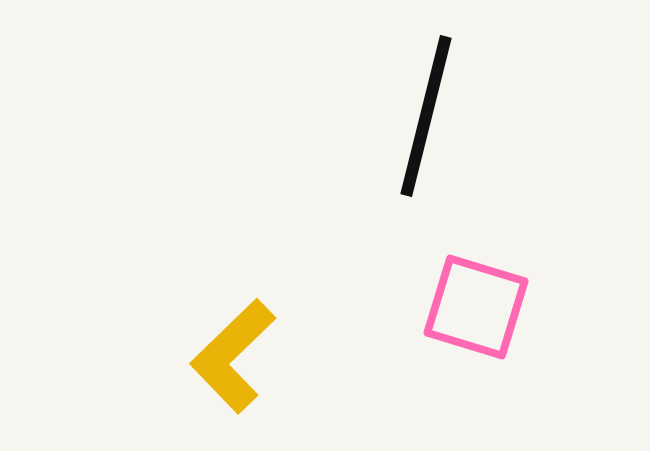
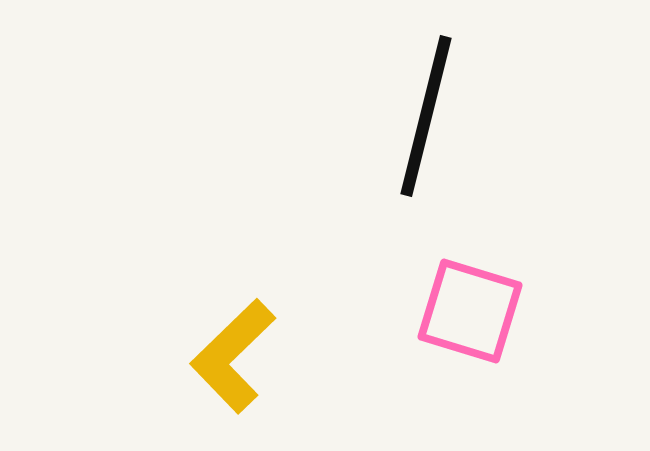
pink square: moved 6 px left, 4 px down
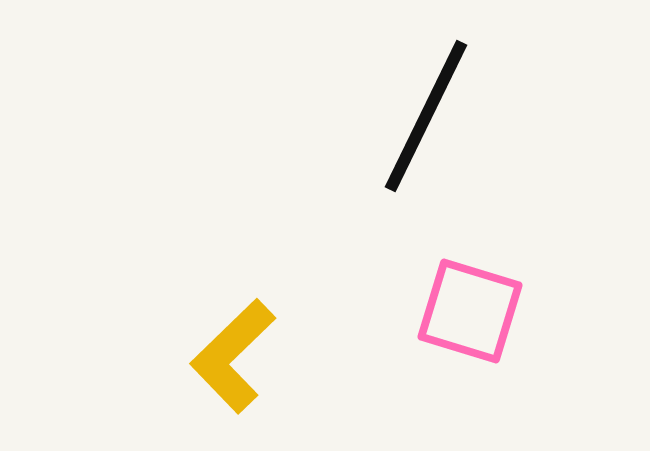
black line: rotated 12 degrees clockwise
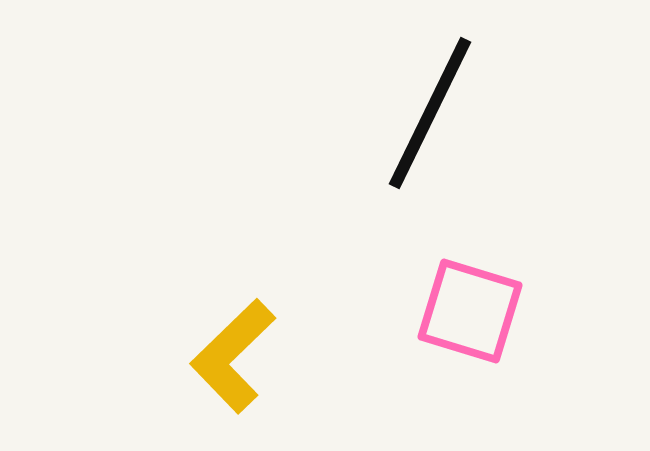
black line: moved 4 px right, 3 px up
